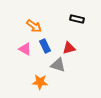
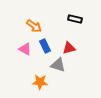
black rectangle: moved 2 px left
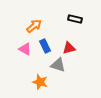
orange arrow: rotated 77 degrees counterclockwise
orange star: rotated 14 degrees clockwise
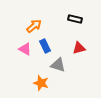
red triangle: moved 10 px right
orange star: moved 1 px right, 1 px down
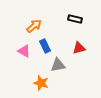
pink triangle: moved 1 px left, 2 px down
gray triangle: rotated 28 degrees counterclockwise
